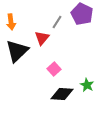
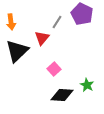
black diamond: moved 1 px down
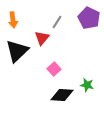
purple pentagon: moved 7 px right, 4 px down
orange arrow: moved 2 px right, 2 px up
green star: rotated 16 degrees counterclockwise
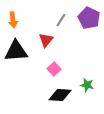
gray line: moved 4 px right, 2 px up
red triangle: moved 4 px right, 2 px down
black triangle: moved 1 px left; rotated 40 degrees clockwise
black diamond: moved 2 px left
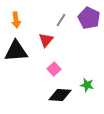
orange arrow: moved 3 px right
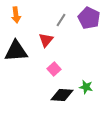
orange arrow: moved 5 px up
green star: moved 1 px left, 2 px down
black diamond: moved 2 px right
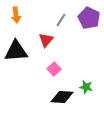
black diamond: moved 2 px down
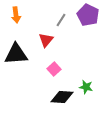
purple pentagon: moved 1 px left, 3 px up
black triangle: moved 3 px down
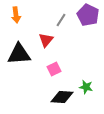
black triangle: moved 3 px right
pink square: rotated 16 degrees clockwise
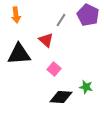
red triangle: rotated 28 degrees counterclockwise
pink square: rotated 24 degrees counterclockwise
black diamond: moved 1 px left
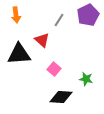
purple pentagon: rotated 20 degrees clockwise
gray line: moved 2 px left
red triangle: moved 4 px left
green star: moved 8 px up
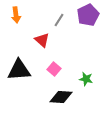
black triangle: moved 16 px down
